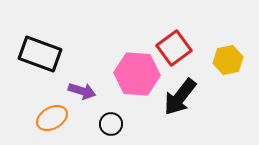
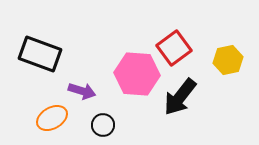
black circle: moved 8 px left, 1 px down
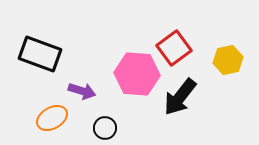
black circle: moved 2 px right, 3 px down
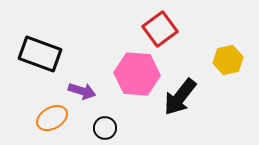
red square: moved 14 px left, 19 px up
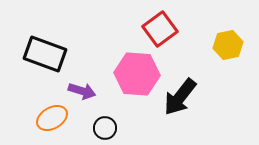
black rectangle: moved 5 px right
yellow hexagon: moved 15 px up
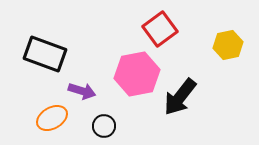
pink hexagon: rotated 15 degrees counterclockwise
black circle: moved 1 px left, 2 px up
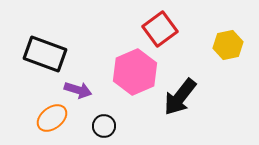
pink hexagon: moved 2 px left, 2 px up; rotated 12 degrees counterclockwise
purple arrow: moved 4 px left, 1 px up
orange ellipse: rotated 8 degrees counterclockwise
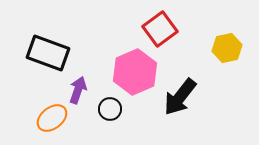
yellow hexagon: moved 1 px left, 3 px down
black rectangle: moved 3 px right, 1 px up
purple arrow: rotated 88 degrees counterclockwise
black circle: moved 6 px right, 17 px up
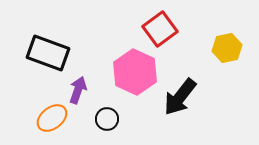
pink hexagon: rotated 12 degrees counterclockwise
black circle: moved 3 px left, 10 px down
